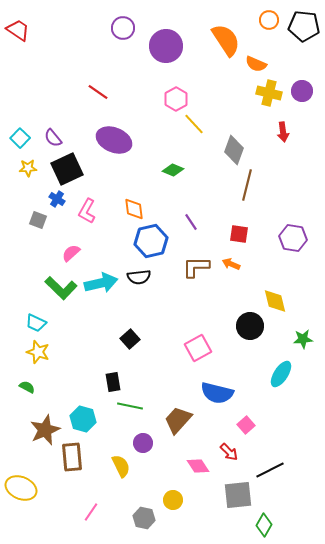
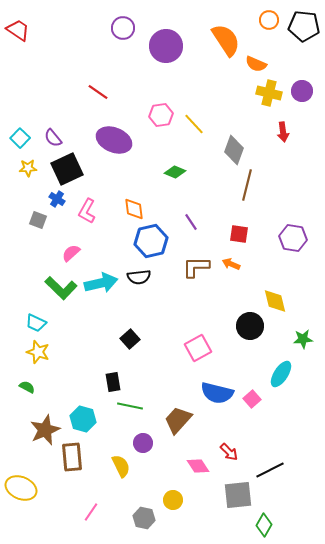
pink hexagon at (176, 99): moved 15 px left, 16 px down; rotated 20 degrees clockwise
green diamond at (173, 170): moved 2 px right, 2 px down
pink square at (246, 425): moved 6 px right, 26 px up
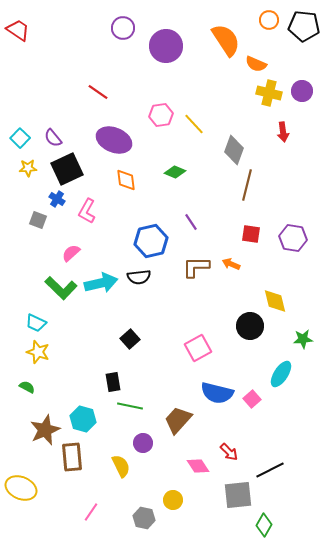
orange diamond at (134, 209): moved 8 px left, 29 px up
red square at (239, 234): moved 12 px right
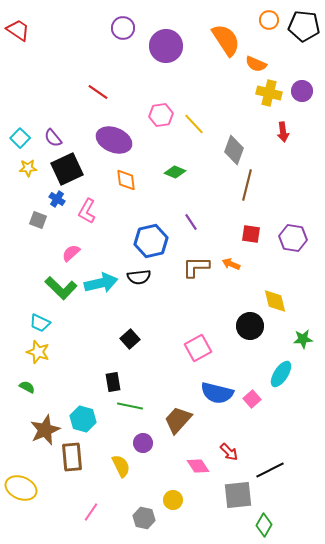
cyan trapezoid at (36, 323): moved 4 px right
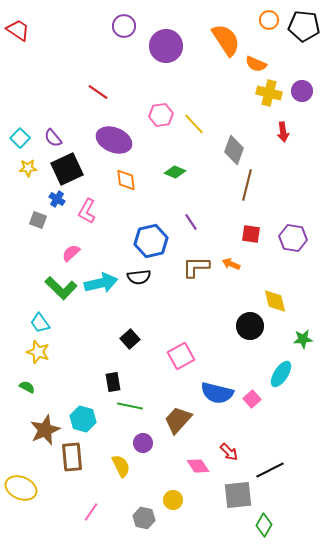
purple circle at (123, 28): moved 1 px right, 2 px up
cyan trapezoid at (40, 323): rotated 30 degrees clockwise
pink square at (198, 348): moved 17 px left, 8 px down
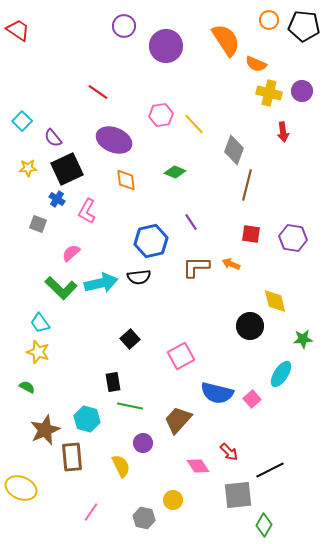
cyan square at (20, 138): moved 2 px right, 17 px up
gray square at (38, 220): moved 4 px down
cyan hexagon at (83, 419): moved 4 px right
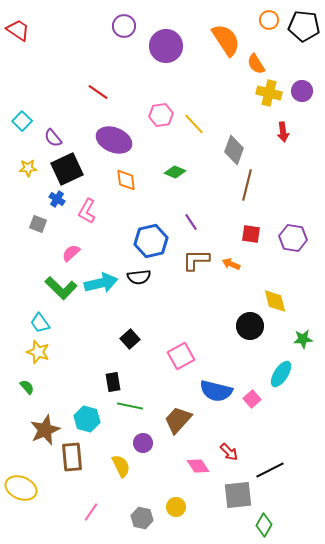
orange semicircle at (256, 64): rotated 35 degrees clockwise
brown L-shape at (196, 267): moved 7 px up
green semicircle at (27, 387): rotated 21 degrees clockwise
blue semicircle at (217, 393): moved 1 px left, 2 px up
yellow circle at (173, 500): moved 3 px right, 7 px down
gray hexagon at (144, 518): moved 2 px left
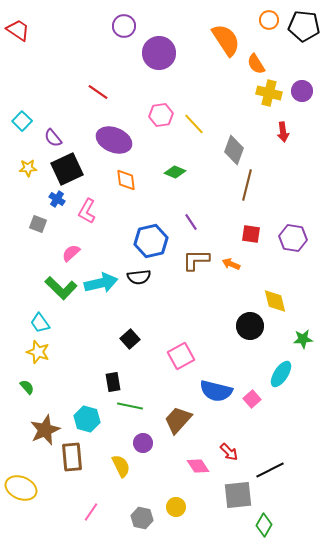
purple circle at (166, 46): moved 7 px left, 7 px down
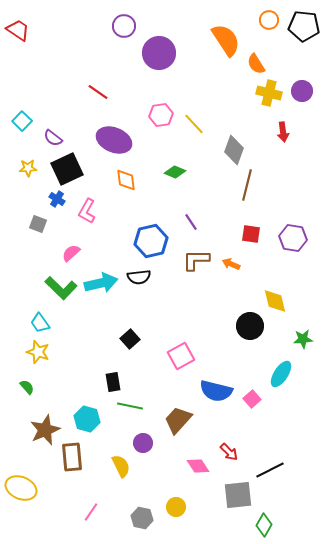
purple semicircle at (53, 138): rotated 12 degrees counterclockwise
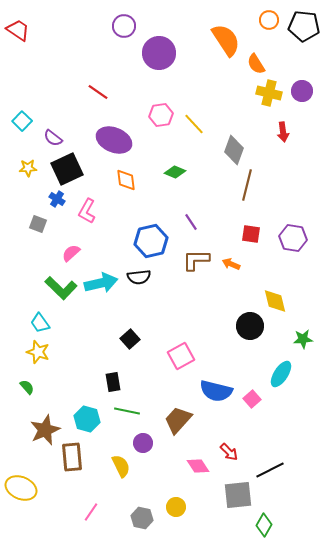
green line at (130, 406): moved 3 px left, 5 px down
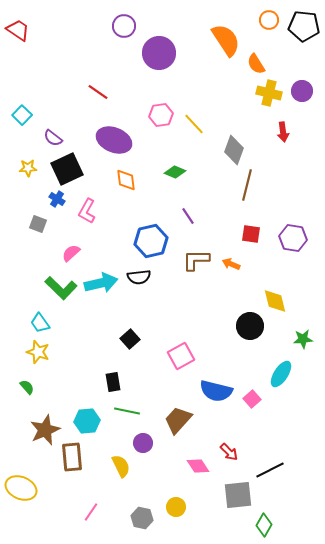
cyan square at (22, 121): moved 6 px up
purple line at (191, 222): moved 3 px left, 6 px up
cyan hexagon at (87, 419): moved 2 px down; rotated 20 degrees counterclockwise
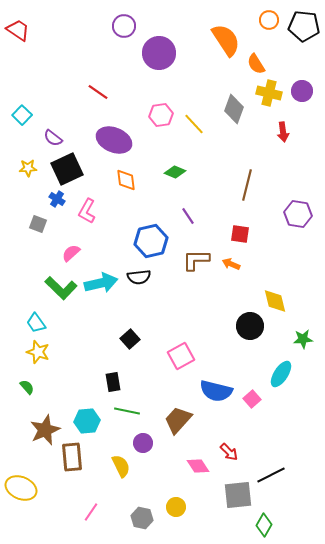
gray diamond at (234, 150): moved 41 px up
red square at (251, 234): moved 11 px left
purple hexagon at (293, 238): moved 5 px right, 24 px up
cyan trapezoid at (40, 323): moved 4 px left
black line at (270, 470): moved 1 px right, 5 px down
